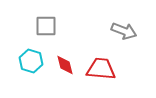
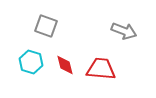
gray square: rotated 20 degrees clockwise
cyan hexagon: moved 1 px down
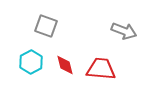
cyan hexagon: rotated 15 degrees clockwise
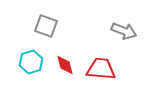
cyan hexagon: rotated 10 degrees clockwise
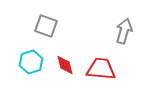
gray arrow: rotated 95 degrees counterclockwise
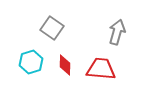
gray square: moved 6 px right, 2 px down; rotated 15 degrees clockwise
gray arrow: moved 7 px left, 1 px down
red diamond: rotated 15 degrees clockwise
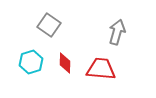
gray square: moved 3 px left, 3 px up
red diamond: moved 2 px up
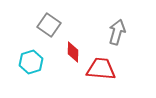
red diamond: moved 8 px right, 11 px up
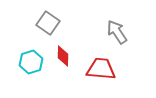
gray square: moved 1 px left, 2 px up
gray arrow: rotated 50 degrees counterclockwise
red diamond: moved 10 px left, 4 px down
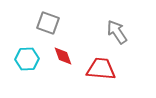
gray square: rotated 15 degrees counterclockwise
red diamond: rotated 20 degrees counterclockwise
cyan hexagon: moved 4 px left, 3 px up; rotated 15 degrees clockwise
